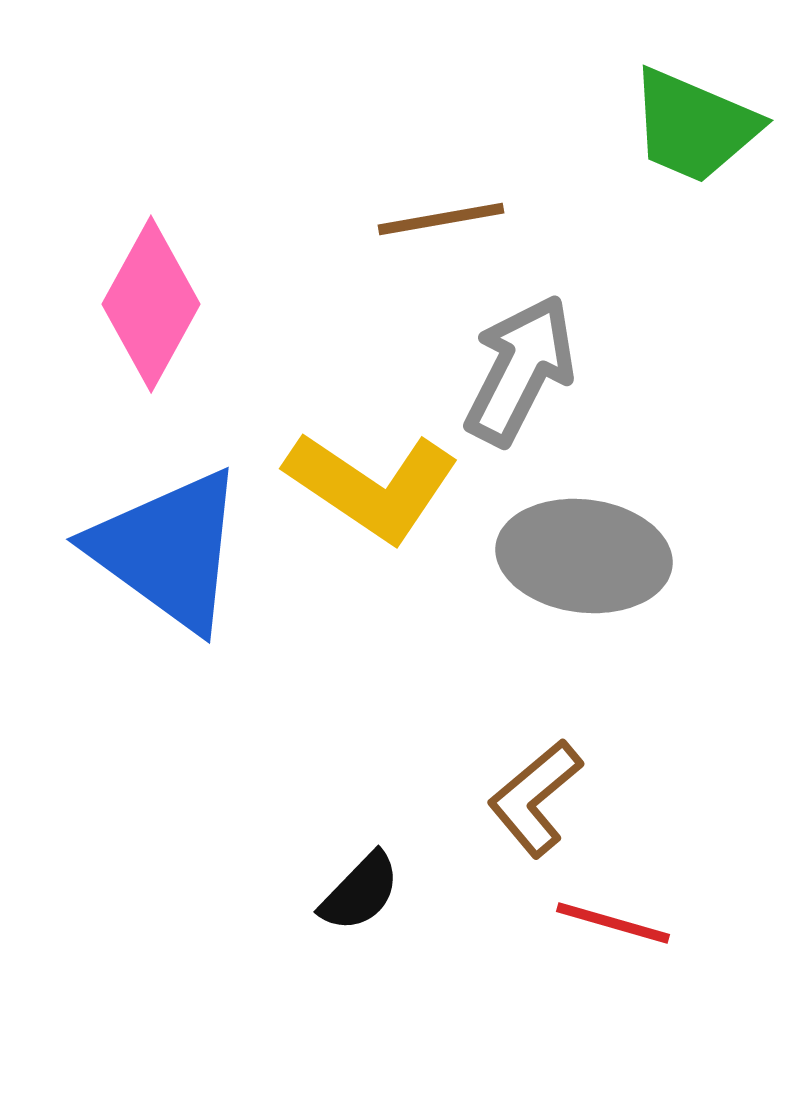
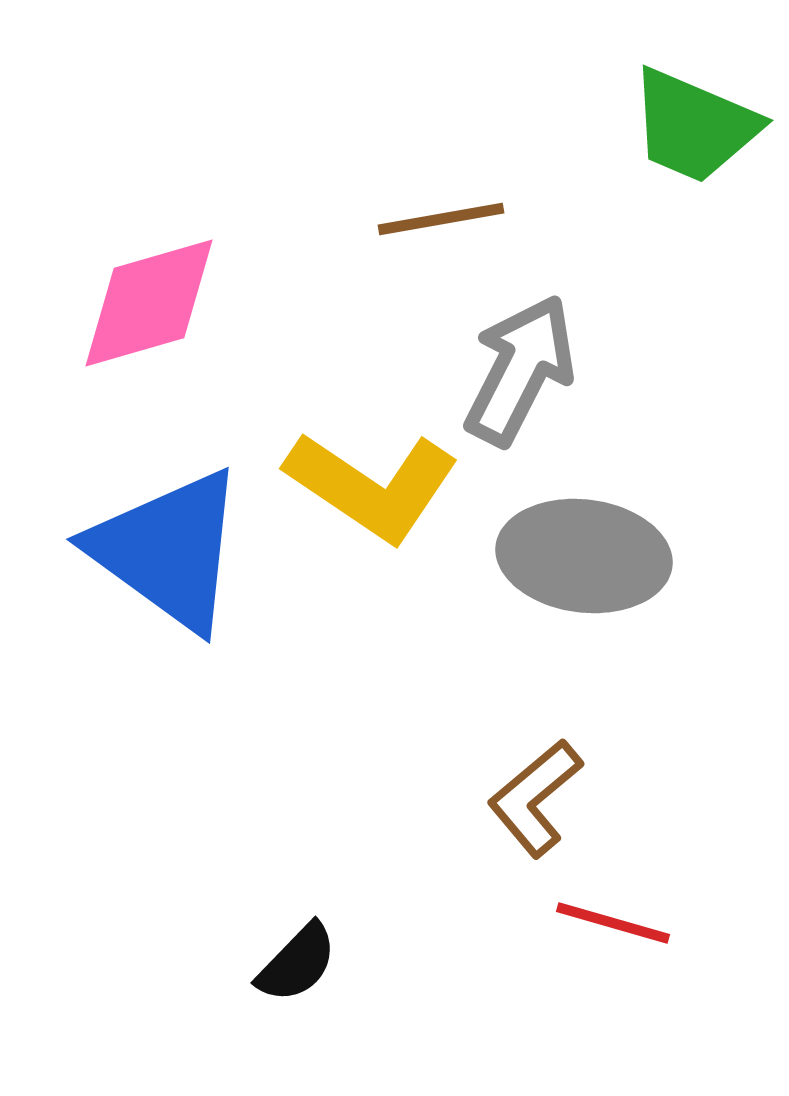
pink diamond: moved 2 px left, 1 px up; rotated 45 degrees clockwise
black semicircle: moved 63 px left, 71 px down
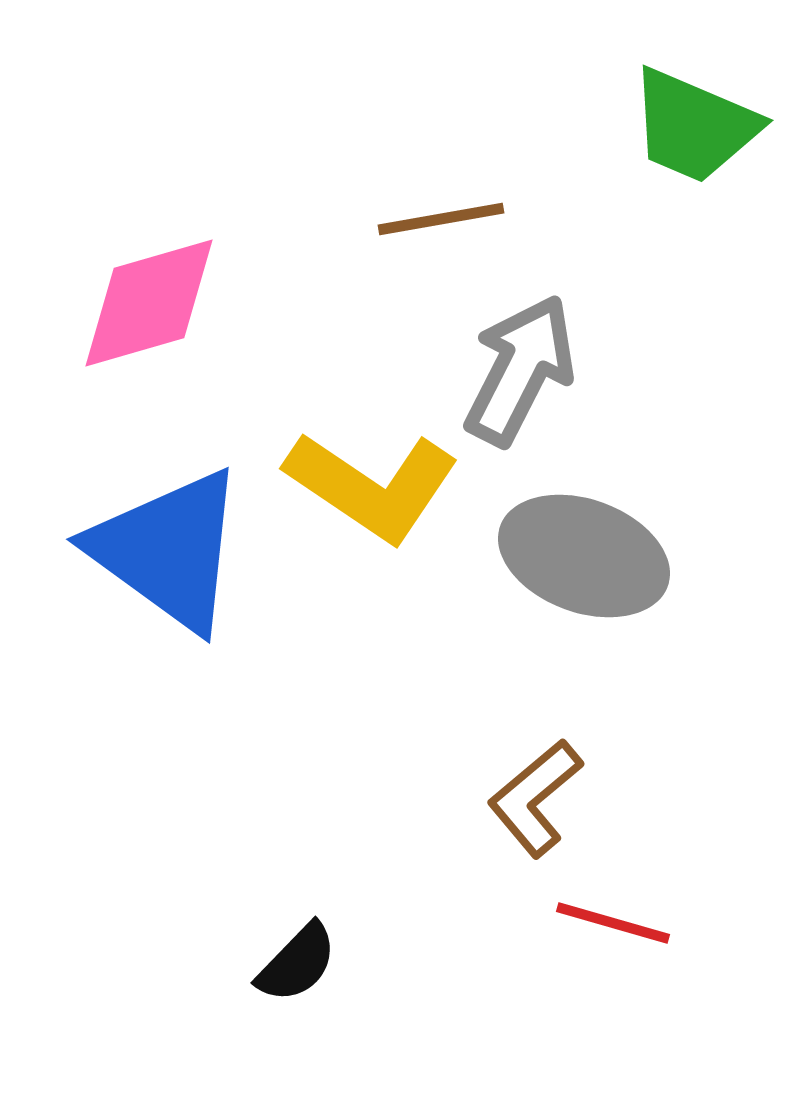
gray ellipse: rotated 13 degrees clockwise
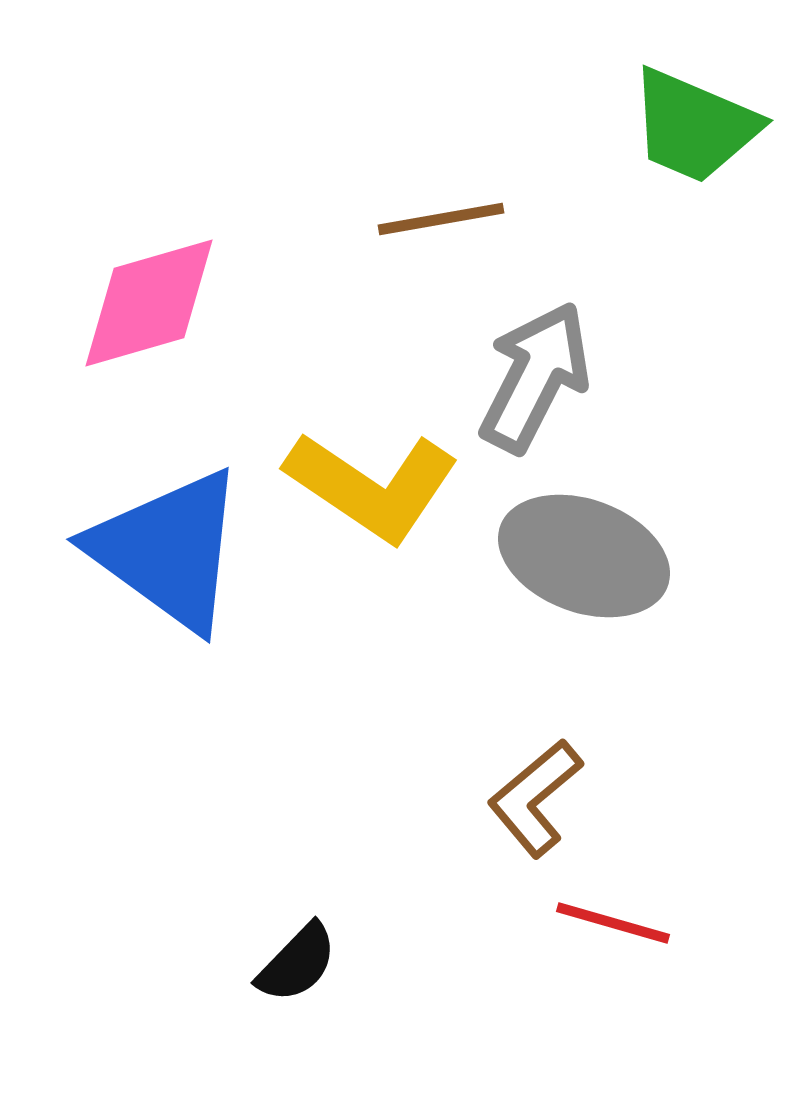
gray arrow: moved 15 px right, 7 px down
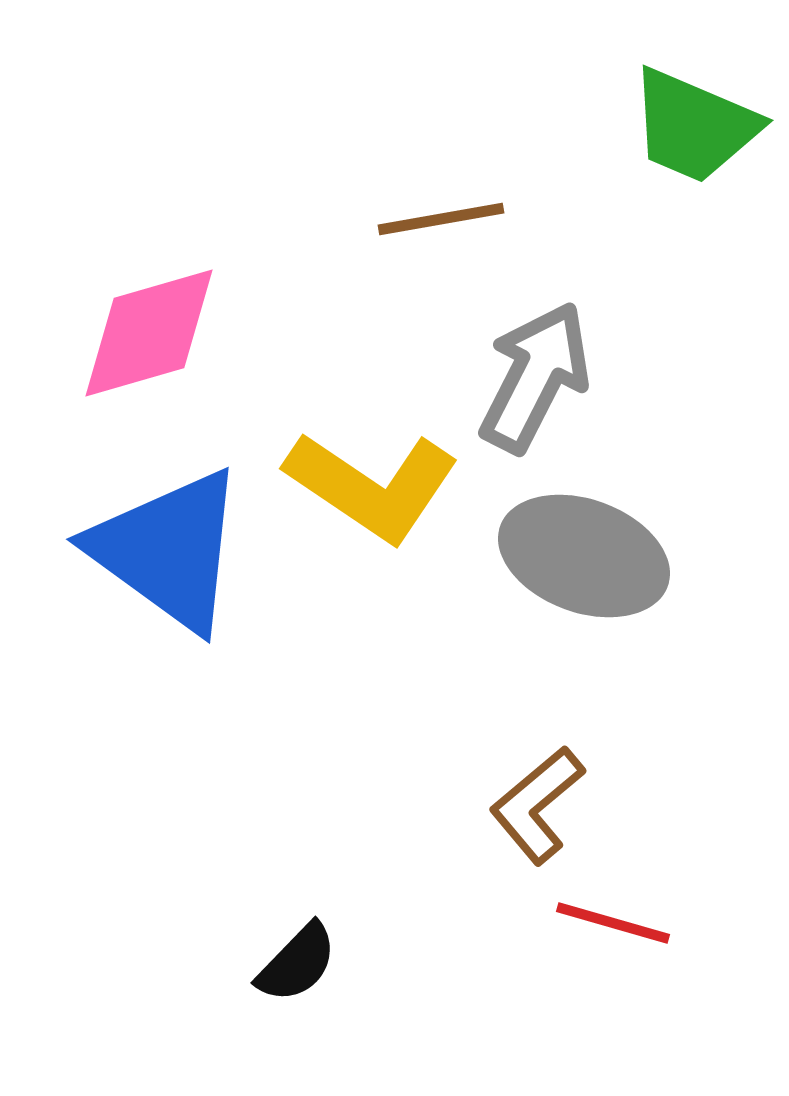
pink diamond: moved 30 px down
brown L-shape: moved 2 px right, 7 px down
